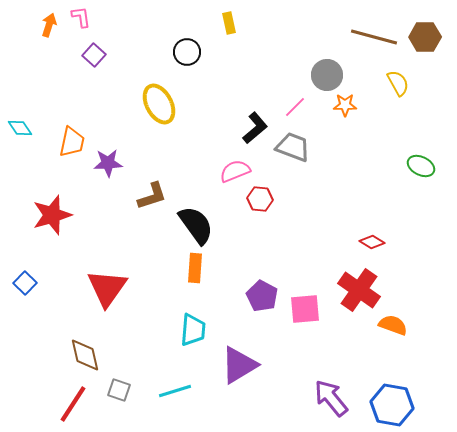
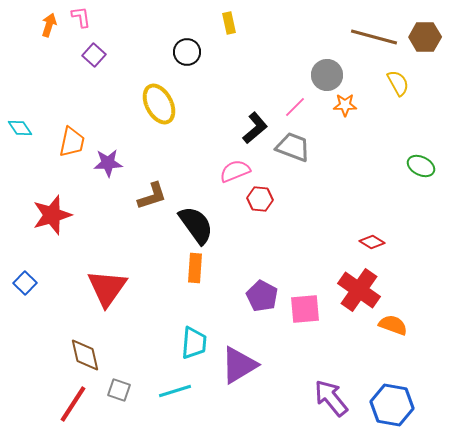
cyan trapezoid: moved 1 px right, 13 px down
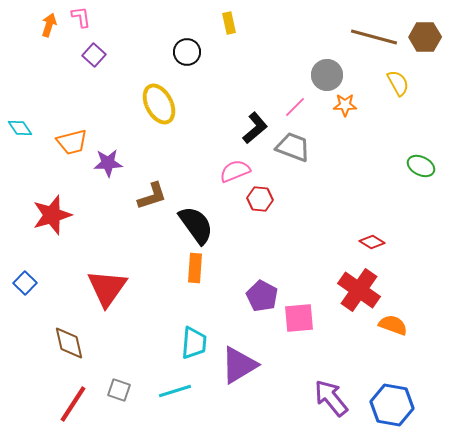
orange trapezoid: rotated 64 degrees clockwise
pink square: moved 6 px left, 9 px down
brown diamond: moved 16 px left, 12 px up
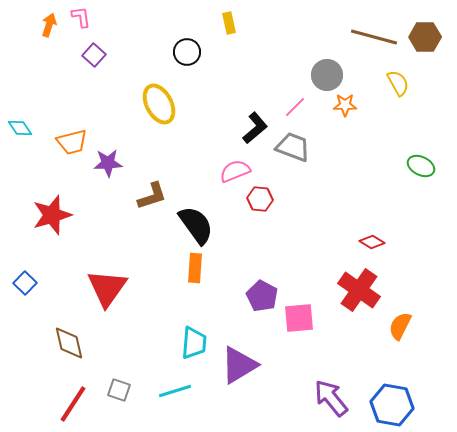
orange semicircle: moved 7 px right, 1 px down; rotated 84 degrees counterclockwise
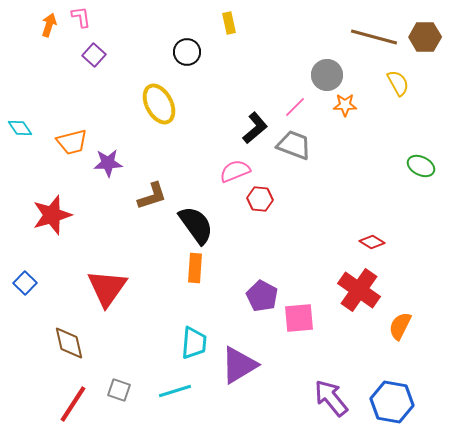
gray trapezoid: moved 1 px right, 2 px up
blue hexagon: moved 3 px up
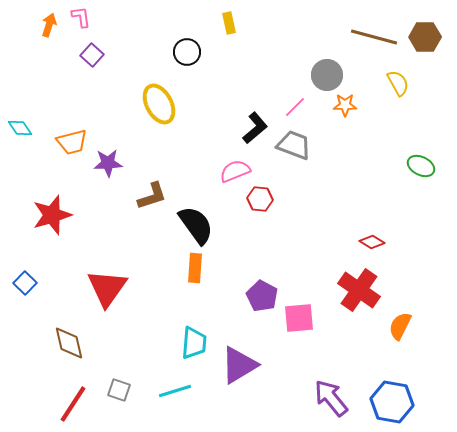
purple square: moved 2 px left
